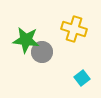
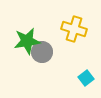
green star: moved 1 px right, 1 px down; rotated 16 degrees counterclockwise
cyan square: moved 4 px right
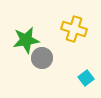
green star: moved 1 px left, 1 px up
gray circle: moved 6 px down
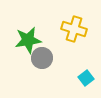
green star: moved 2 px right
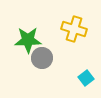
green star: rotated 8 degrees clockwise
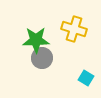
green star: moved 8 px right
cyan square: rotated 21 degrees counterclockwise
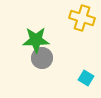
yellow cross: moved 8 px right, 11 px up
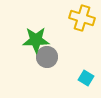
gray circle: moved 5 px right, 1 px up
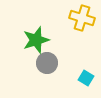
green star: rotated 16 degrees counterclockwise
gray circle: moved 6 px down
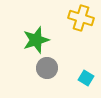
yellow cross: moved 1 px left
gray circle: moved 5 px down
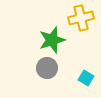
yellow cross: rotated 30 degrees counterclockwise
green star: moved 16 px right
